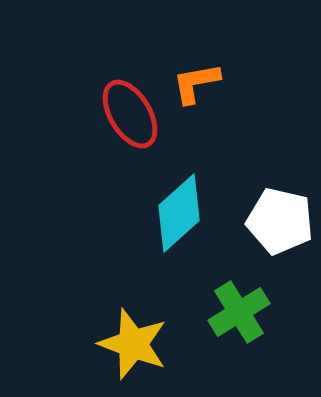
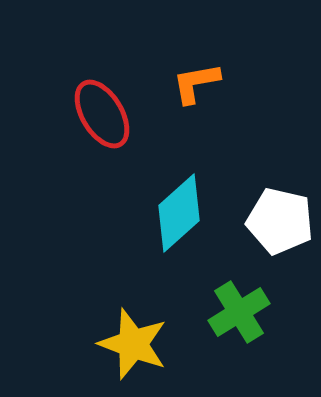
red ellipse: moved 28 px left
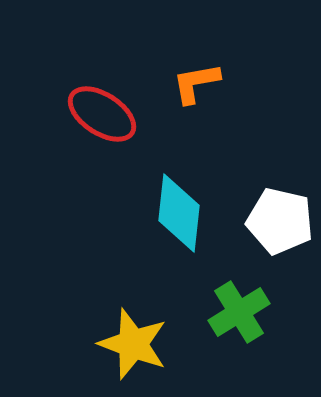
red ellipse: rotated 26 degrees counterclockwise
cyan diamond: rotated 42 degrees counterclockwise
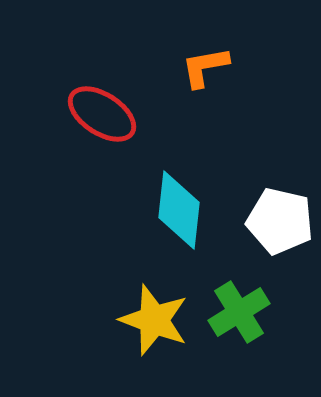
orange L-shape: moved 9 px right, 16 px up
cyan diamond: moved 3 px up
yellow star: moved 21 px right, 24 px up
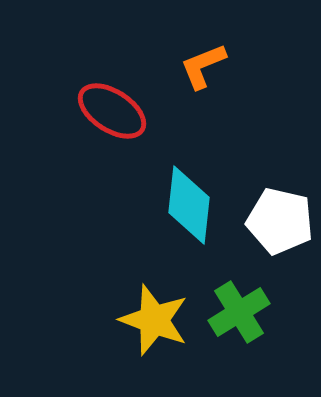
orange L-shape: moved 2 px left, 1 px up; rotated 12 degrees counterclockwise
red ellipse: moved 10 px right, 3 px up
cyan diamond: moved 10 px right, 5 px up
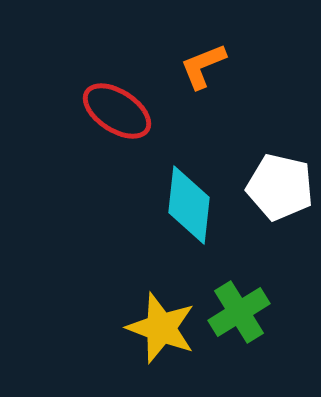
red ellipse: moved 5 px right
white pentagon: moved 34 px up
yellow star: moved 7 px right, 8 px down
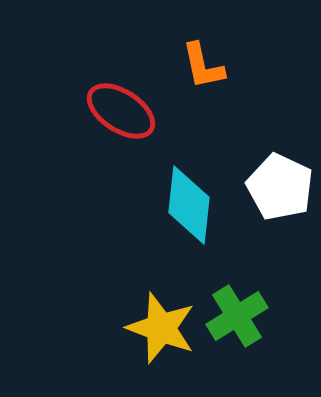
orange L-shape: rotated 80 degrees counterclockwise
red ellipse: moved 4 px right
white pentagon: rotated 12 degrees clockwise
green cross: moved 2 px left, 4 px down
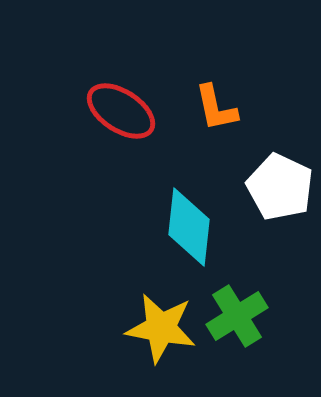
orange L-shape: moved 13 px right, 42 px down
cyan diamond: moved 22 px down
yellow star: rotated 10 degrees counterclockwise
